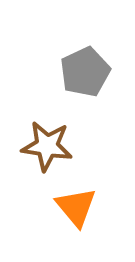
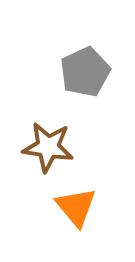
brown star: moved 1 px right, 1 px down
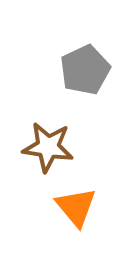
gray pentagon: moved 2 px up
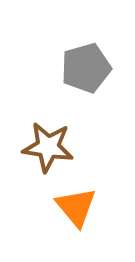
gray pentagon: moved 1 px right, 2 px up; rotated 9 degrees clockwise
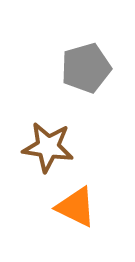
orange triangle: rotated 24 degrees counterclockwise
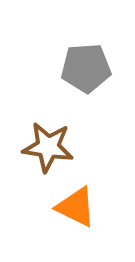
gray pentagon: rotated 12 degrees clockwise
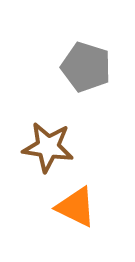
gray pentagon: moved 1 px up; rotated 21 degrees clockwise
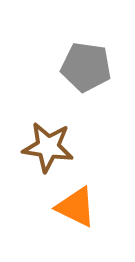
gray pentagon: rotated 9 degrees counterclockwise
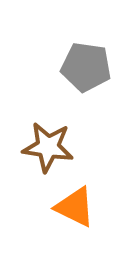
orange triangle: moved 1 px left
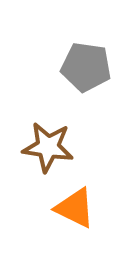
orange triangle: moved 1 px down
